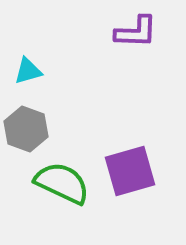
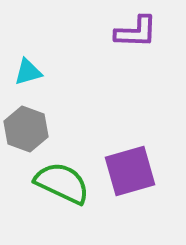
cyan triangle: moved 1 px down
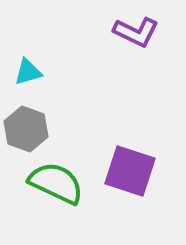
purple L-shape: rotated 24 degrees clockwise
purple square: rotated 34 degrees clockwise
green semicircle: moved 6 px left
